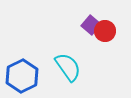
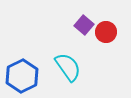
purple square: moved 7 px left
red circle: moved 1 px right, 1 px down
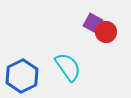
purple square: moved 9 px right, 2 px up; rotated 12 degrees counterclockwise
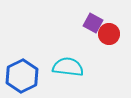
red circle: moved 3 px right, 2 px down
cyan semicircle: rotated 48 degrees counterclockwise
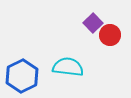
purple square: rotated 18 degrees clockwise
red circle: moved 1 px right, 1 px down
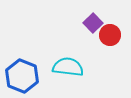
blue hexagon: rotated 12 degrees counterclockwise
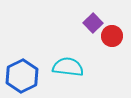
red circle: moved 2 px right, 1 px down
blue hexagon: rotated 12 degrees clockwise
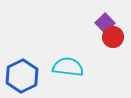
purple square: moved 12 px right
red circle: moved 1 px right, 1 px down
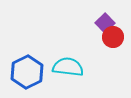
blue hexagon: moved 5 px right, 4 px up
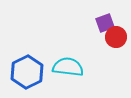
purple square: rotated 24 degrees clockwise
red circle: moved 3 px right
